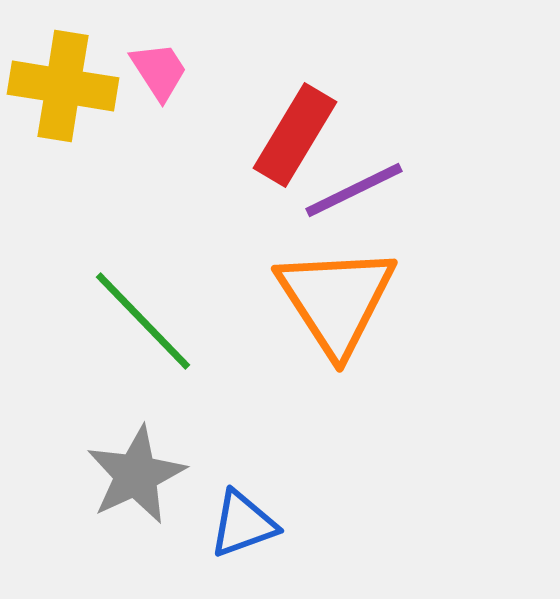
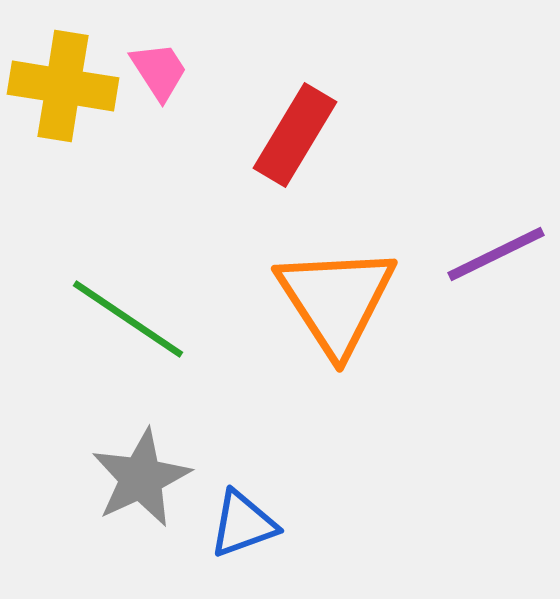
purple line: moved 142 px right, 64 px down
green line: moved 15 px left, 2 px up; rotated 12 degrees counterclockwise
gray star: moved 5 px right, 3 px down
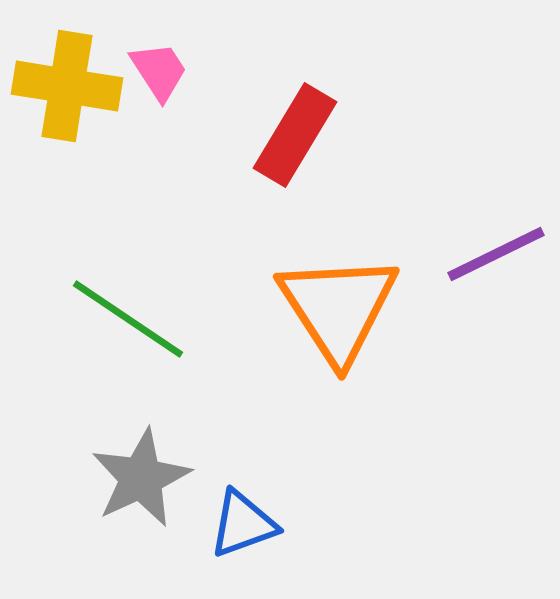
yellow cross: moved 4 px right
orange triangle: moved 2 px right, 8 px down
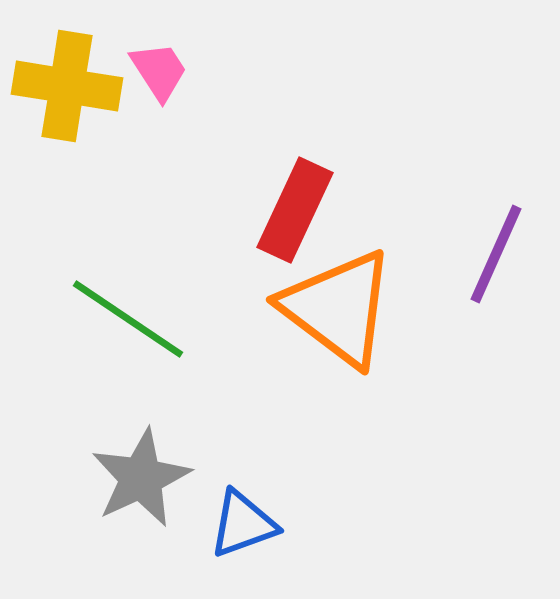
red rectangle: moved 75 px down; rotated 6 degrees counterclockwise
purple line: rotated 40 degrees counterclockwise
orange triangle: rotated 20 degrees counterclockwise
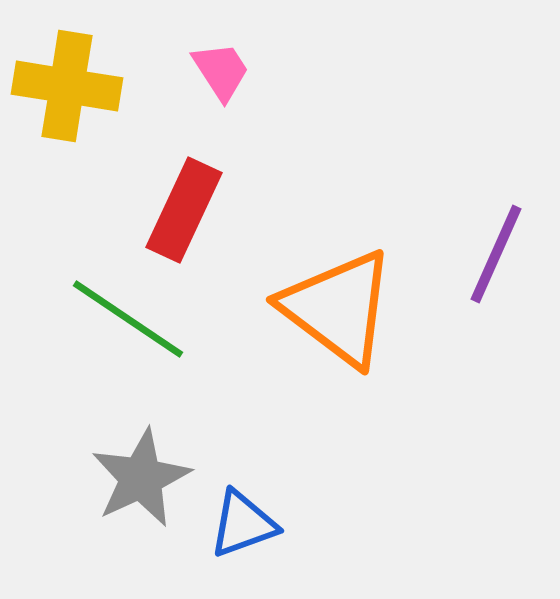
pink trapezoid: moved 62 px right
red rectangle: moved 111 px left
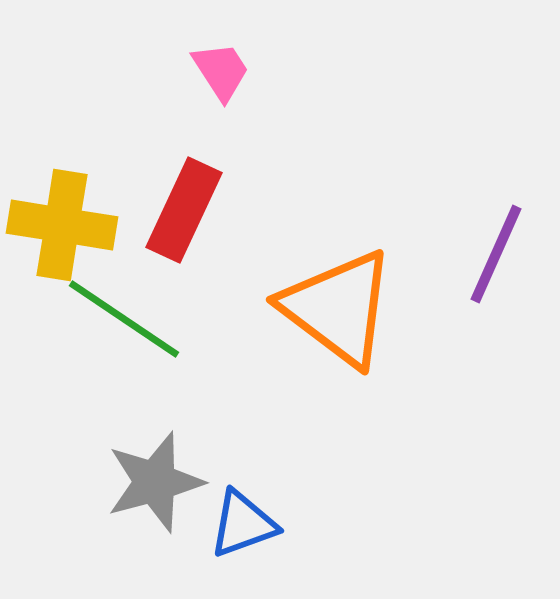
yellow cross: moved 5 px left, 139 px down
green line: moved 4 px left
gray star: moved 14 px right, 4 px down; rotated 10 degrees clockwise
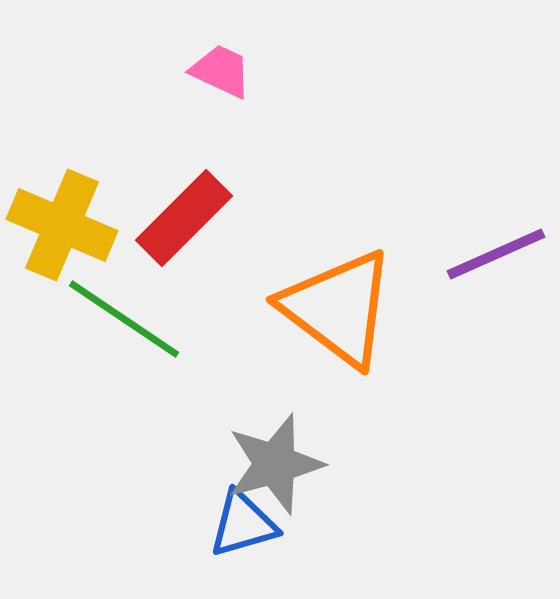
pink trapezoid: rotated 32 degrees counterclockwise
red rectangle: moved 8 px down; rotated 20 degrees clockwise
yellow cross: rotated 14 degrees clockwise
purple line: rotated 42 degrees clockwise
gray star: moved 120 px right, 18 px up
blue triangle: rotated 4 degrees clockwise
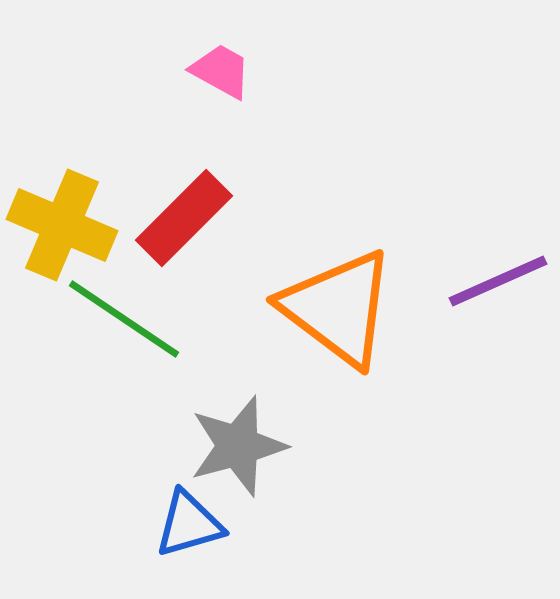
pink trapezoid: rotated 4 degrees clockwise
purple line: moved 2 px right, 27 px down
gray star: moved 37 px left, 18 px up
blue triangle: moved 54 px left
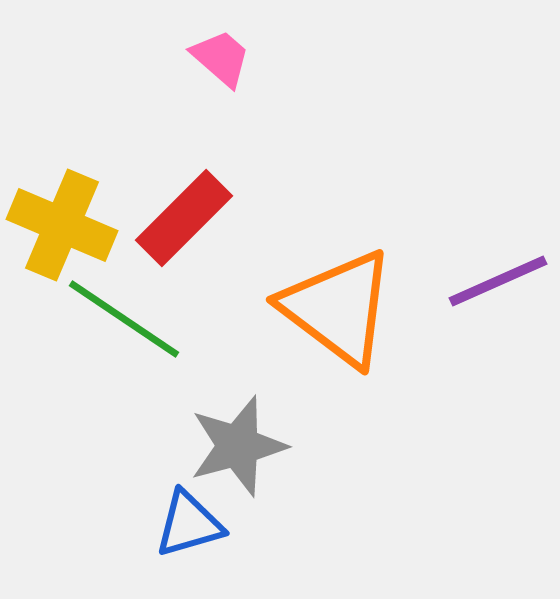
pink trapezoid: moved 13 px up; rotated 12 degrees clockwise
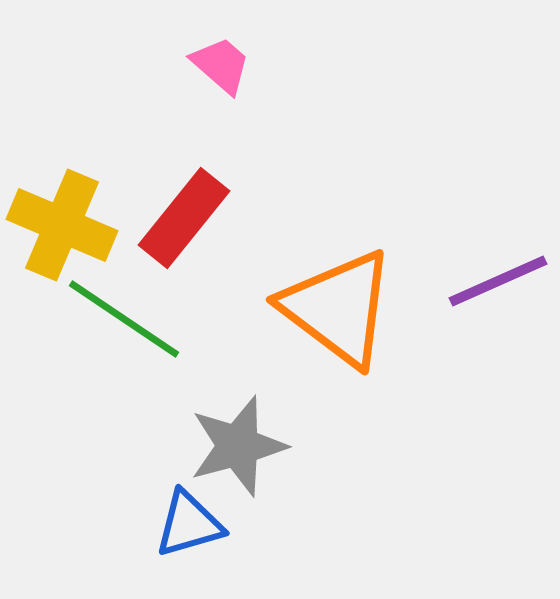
pink trapezoid: moved 7 px down
red rectangle: rotated 6 degrees counterclockwise
